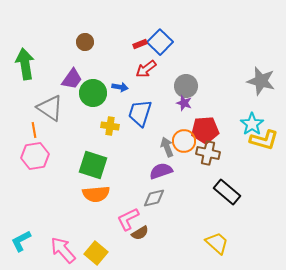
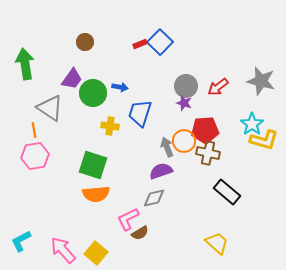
red arrow: moved 72 px right, 18 px down
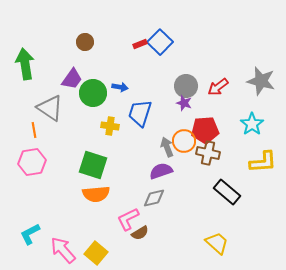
yellow L-shape: moved 1 px left, 22 px down; rotated 20 degrees counterclockwise
pink hexagon: moved 3 px left, 6 px down
cyan L-shape: moved 9 px right, 7 px up
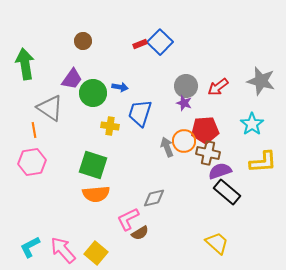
brown circle: moved 2 px left, 1 px up
purple semicircle: moved 59 px right
cyan L-shape: moved 13 px down
